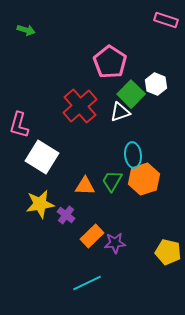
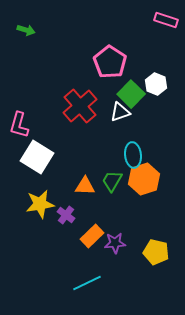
white square: moved 5 px left
yellow pentagon: moved 12 px left
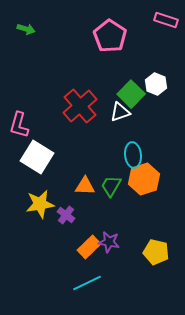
green arrow: moved 1 px up
pink pentagon: moved 26 px up
green trapezoid: moved 1 px left, 5 px down
orange rectangle: moved 3 px left, 11 px down
purple star: moved 6 px left, 1 px up; rotated 15 degrees clockwise
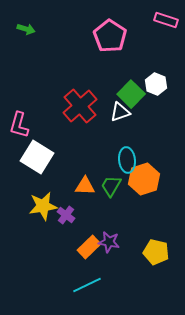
cyan ellipse: moved 6 px left, 5 px down
yellow star: moved 3 px right, 2 px down
cyan line: moved 2 px down
